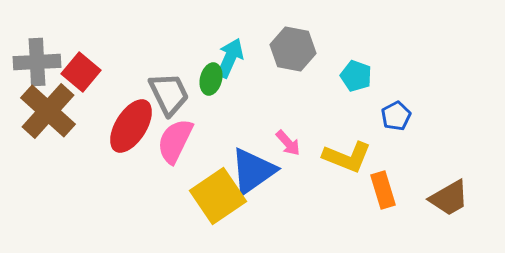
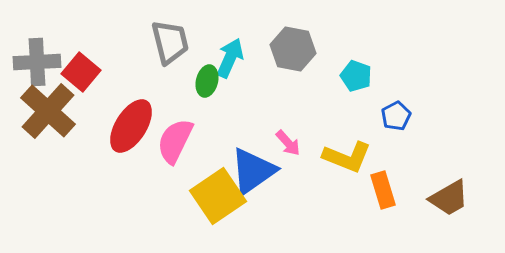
green ellipse: moved 4 px left, 2 px down
gray trapezoid: moved 1 px right, 52 px up; rotated 12 degrees clockwise
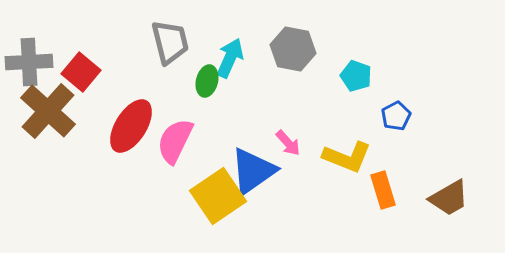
gray cross: moved 8 px left
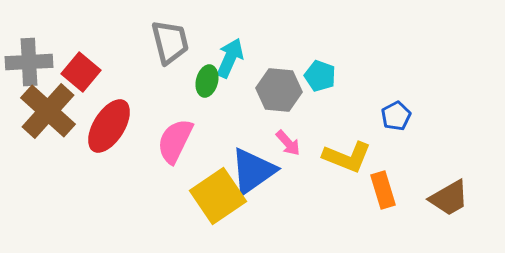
gray hexagon: moved 14 px left, 41 px down; rotated 6 degrees counterclockwise
cyan pentagon: moved 36 px left
red ellipse: moved 22 px left
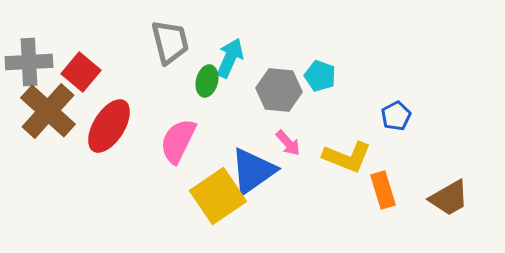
pink semicircle: moved 3 px right
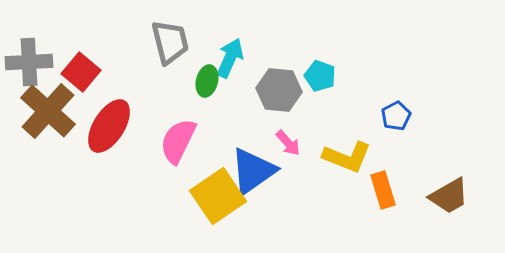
brown trapezoid: moved 2 px up
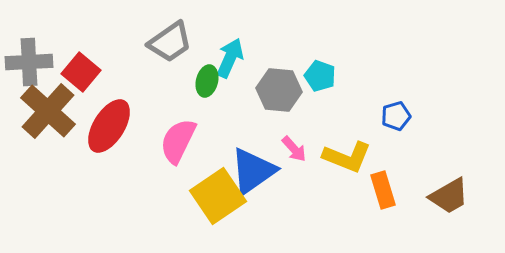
gray trapezoid: rotated 69 degrees clockwise
blue pentagon: rotated 12 degrees clockwise
pink arrow: moved 6 px right, 6 px down
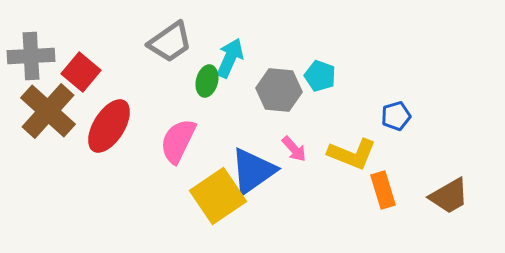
gray cross: moved 2 px right, 6 px up
yellow L-shape: moved 5 px right, 3 px up
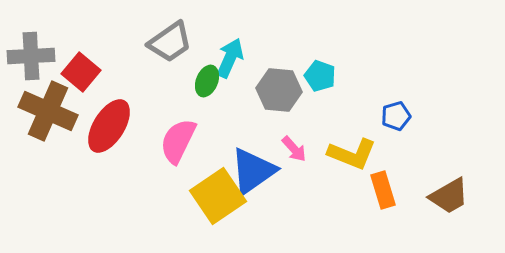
green ellipse: rotated 8 degrees clockwise
brown cross: rotated 18 degrees counterclockwise
